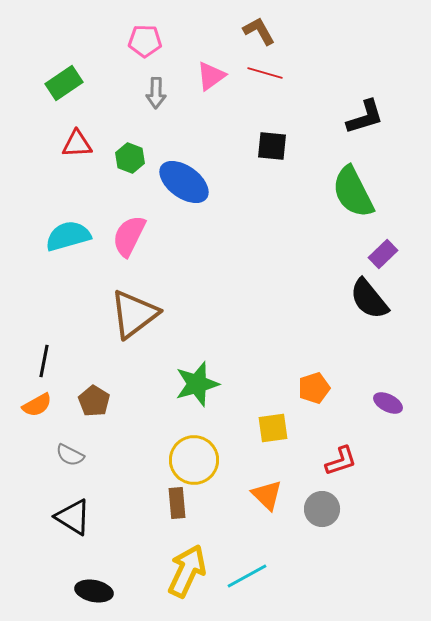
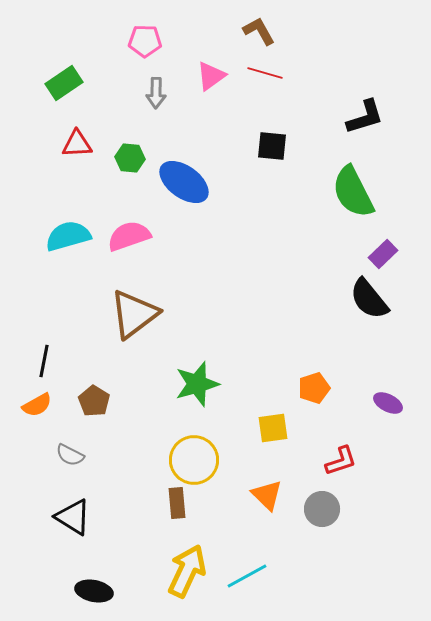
green hexagon: rotated 16 degrees counterclockwise
pink semicircle: rotated 45 degrees clockwise
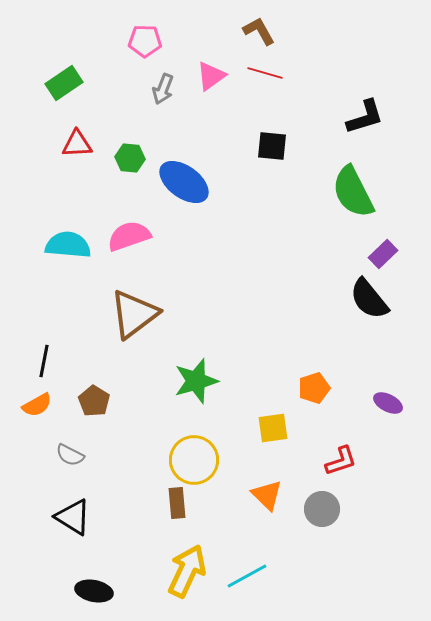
gray arrow: moved 7 px right, 4 px up; rotated 20 degrees clockwise
cyan semicircle: moved 9 px down; rotated 21 degrees clockwise
green star: moved 1 px left, 3 px up
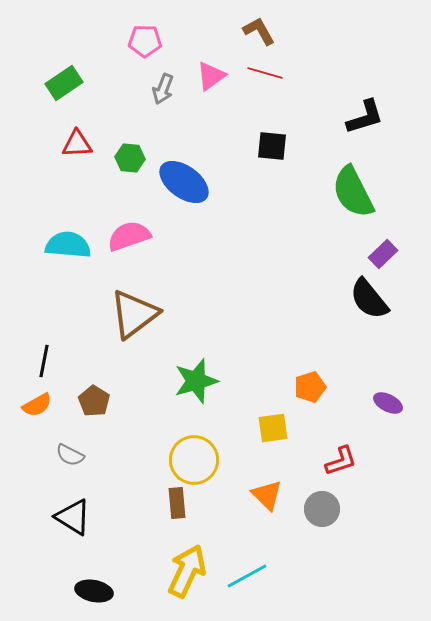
orange pentagon: moved 4 px left, 1 px up
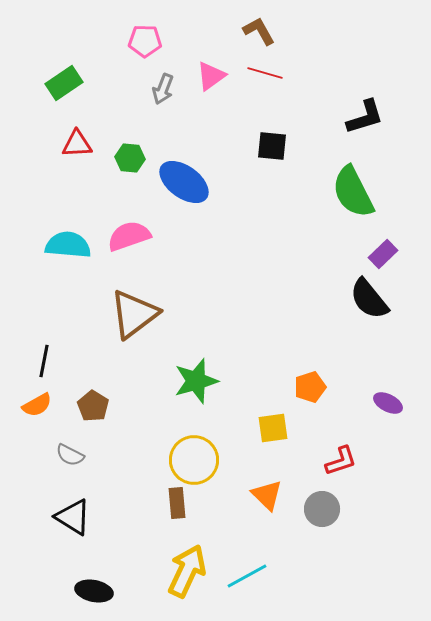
brown pentagon: moved 1 px left, 5 px down
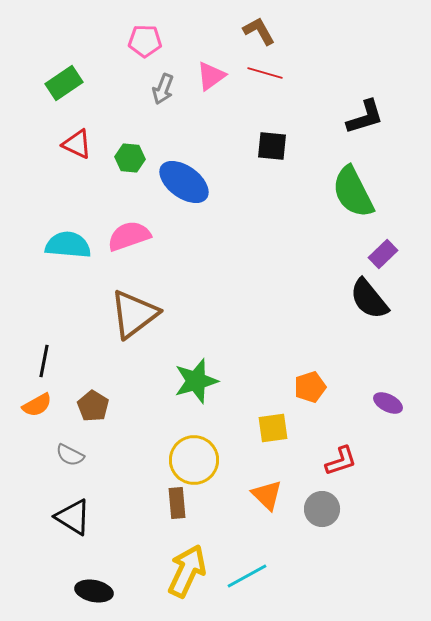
red triangle: rotated 28 degrees clockwise
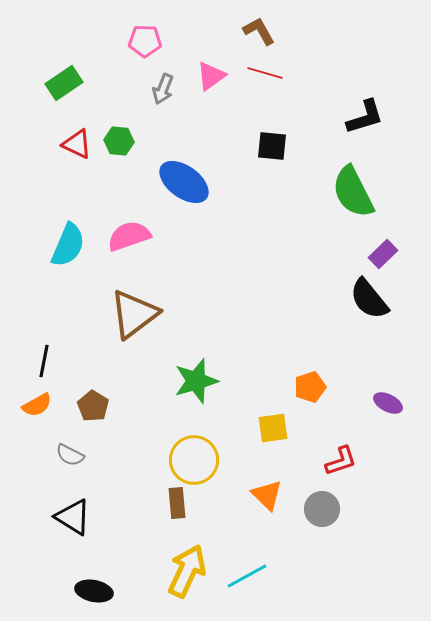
green hexagon: moved 11 px left, 17 px up
cyan semicircle: rotated 108 degrees clockwise
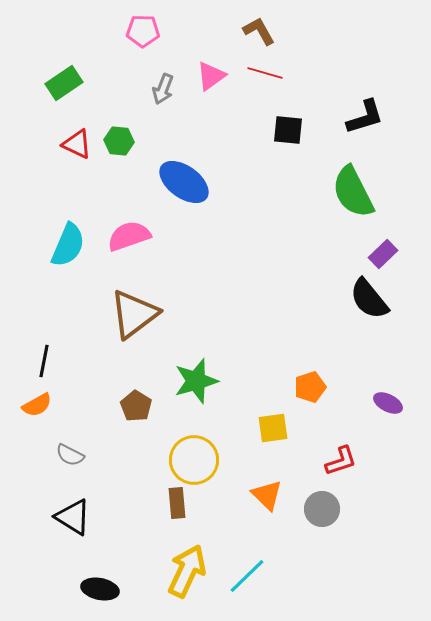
pink pentagon: moved 2 px left, 10 px up
black square: moved 16 px right, 16 px up
brown pentagon: moved 43 px right
cyan line: rotated 15 degrees counterclockwise
black ellipse: moved 6 px right, 2 px up
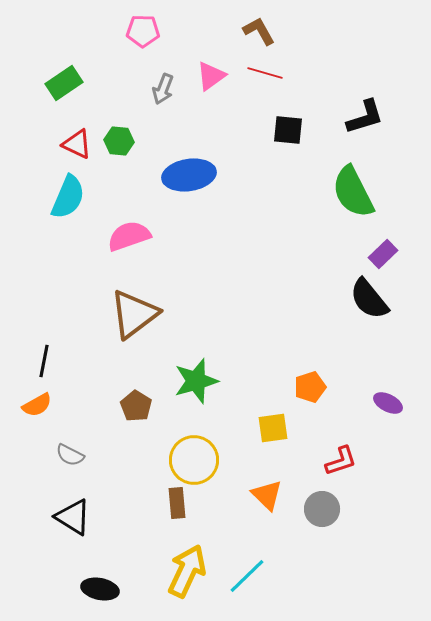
blue ellipse: moved 5 px right, 7 px up; rotated 45 degrees counterclockwise
cyan semicircle: moved 48 px up
